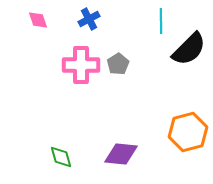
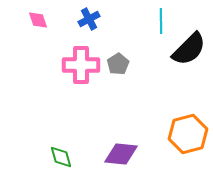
orange hexagon: moved 2 px down
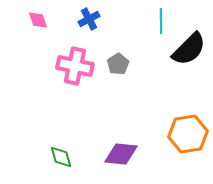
pink cross: moved 6 px left, 1 px down; rotated 12 degrees clockwise
orange hexagon: rotated 6 degrees clockwise
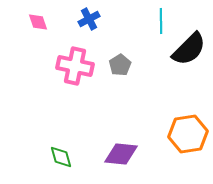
pink diamond: moved 2 px down
gray pentagon: moved 2 px right, 1 px down
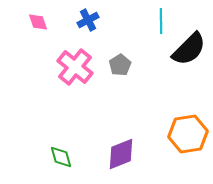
blue cross: moved 1 px left, 1 px down
pink cross: moved 1 px down; rotated 27 degrees clockwise
purple diamond: rotated 28 degrees counterclockwise
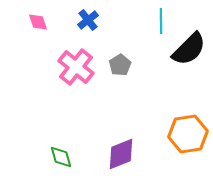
blue cross: rotated 10 degrees counterclockwise
pink cross: moved 1 px right
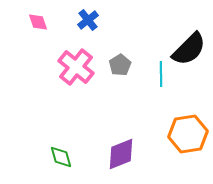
cyan line: moved 53 px down
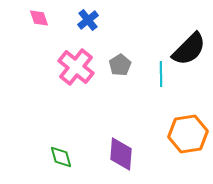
pink diamond: moved 1 px right, 4 px up
purple diamond: rotated 64 degrees counterclockwise
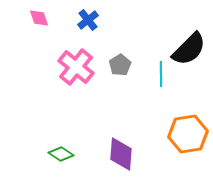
green diamond: moved 3 px up; rotated 40 degrees counterclockwise
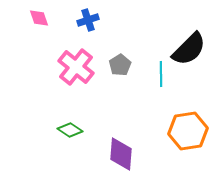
blue cross: rotated 20 degrees clockwise
orange hexagon: moved 3 px up
green diamond: moved 9 px right, 24 px up
